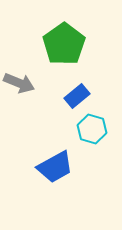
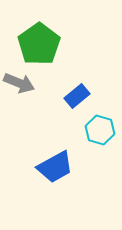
green pentagon: moved 25 px left
cyan hexagon: moved 8 px right, 1 px down
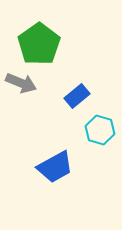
gray arrow: moved 2 px right
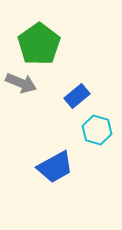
cyan hexagon: moved 3 px left
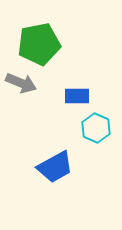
green pentagon: rotated 24 degrees clockwise
blue rectangle: rotated 40 degrees clockwise
cyan hexagon: moved 1 px left, 2 px up; rotated 8 degrees clockwise
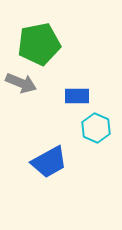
blue trapezoid: moved 6 px left, 5 px up
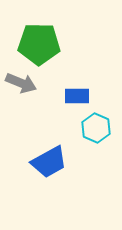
green pentagon: rotated 12 degrees clockwise
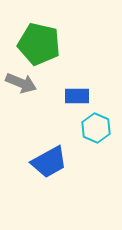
green pentagon: rotated 12 degrees clockwise
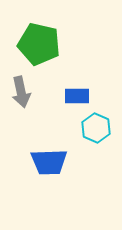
gray arrow: moved 9 px down; rotated 56 degrees clockwise
blue trapezoid: rotated 27 degrees clockwise
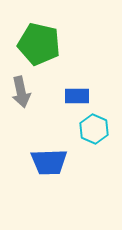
cyan hexagon: moved 2 px left, 1 px down
